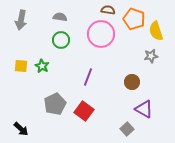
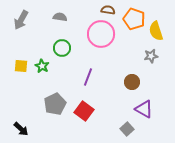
gray arrow: rotated 18 degrees clockwise
green circle: moved 1 px right, 8 px down
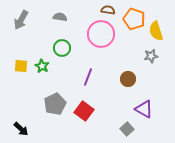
brown circle: moved 4 px left, 3 px up
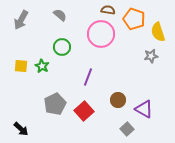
gray semicircle: moved 2 px up; rotated 32 degrees clockwise
yellow semicircle: moved 2 px right, 1 px down
green circle: moved 1 px up
brown circle: moved 10 px left, 21 px down
red square: rotated 12 degrees clockwise
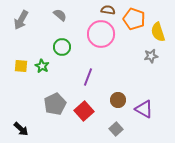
gray square: moved 11 px left
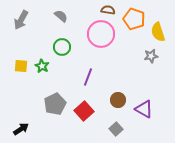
gray semicircle: moved 1 px right, 1 px down
black arrow: rotated 77 degrees counterclockwise
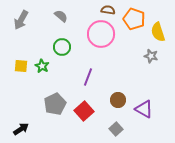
gray star: rotated 24 degrees clockwise
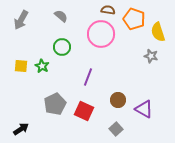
red square: rotated 24 degrees counterclockwise
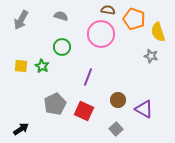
gray semicircle: rotated 24 degrees counterclockwise
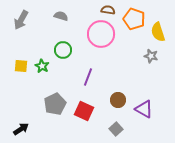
green circle: moved 1 px right, 3 px down
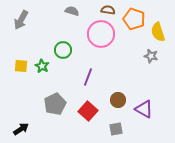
gray semicircle: moved 11 px right, 5 px up
red square: moved 4 px right; rotated 18 degrees clockwise
gray square: rotated 32 degrees clockwise
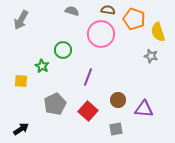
yellow square: moved 15 px down
purple triangle: rotated 24 degrees counterclockwise
